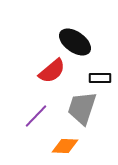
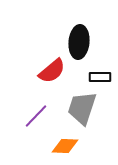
black ellipse: moved 4 px right; rotated 60 degrees clockwise
black rectangle: moved 1 px up
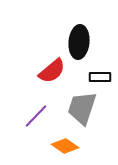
orange diamond: rotated 32 degrees clockwise
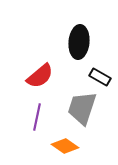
red semicircle: moved 12 px left, 5 px down
black rectangle: rotated 30 degrees clockwise
purple line: moved 1 px right, 1 px down; rotated 32 degrees counterclockwise
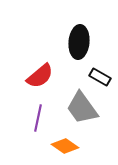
gray trapezoid: rotated 54 degrees counterclockwise
purple line: moved 1 px right, 1 px down
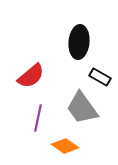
red semicircle: moved 9 px left
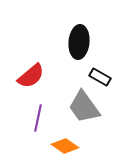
gray trapezoid: moved 2 px right, 1 px up
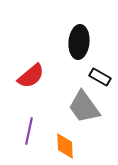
purple line: moved 9 px left, 13 px down
orange diamond: rotated 52 degrees clockwise
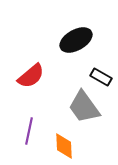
black ellipse: moved 3 px left, 2 px up; rotated 56 degrees clockwise
black rectangle: moved 1 px right
orange diamond: moved 1 px left
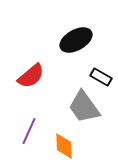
purple line: rotated 12 degrees clockwise
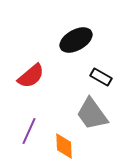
gray trapezoid: moved 8 px right, 7 px down
